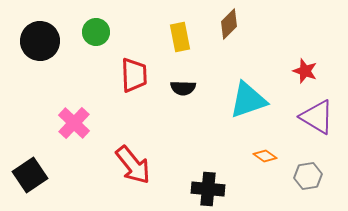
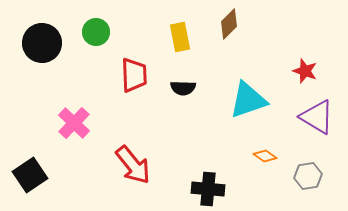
black circle: moved 2 px right, 2 px down
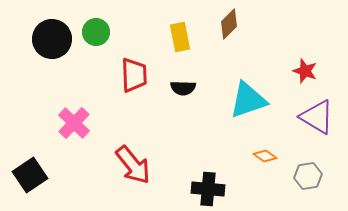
black circle: moved 10 px right, 4 px up
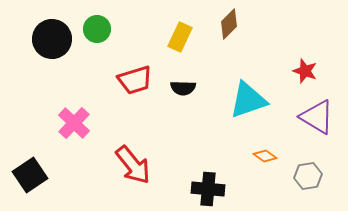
green circle: moved 1 px right, 3 px up
yellow rectangle: rotated 36 degrees clockwise
red trapezoid: moved 1 px right, 5 px down; rotated 75 degrees clockwise
